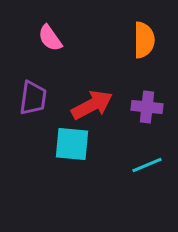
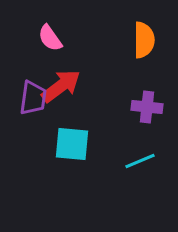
red arrow: moved 31 px left, 19 px up; rotated 9 degrees counterclockwise
cyan line: moved 7 px left, 4 px up
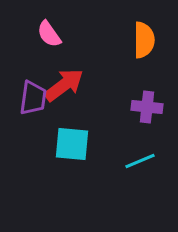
pink semicircle: moved 1 px left, 4 px up
red arrow: moved 3 px right, 1 px up
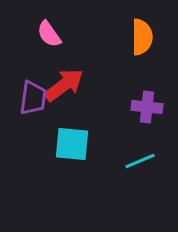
orange semicircle: moved 2 px left, 3 px up
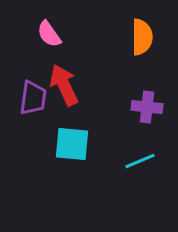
red arrow: rotated 78 degrees counterclockwise
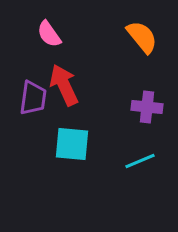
orange semicircle: rotated 39 degrees counterclockwise
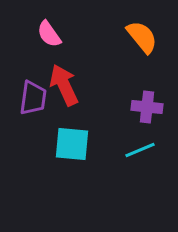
cyan line: moved 11 px up
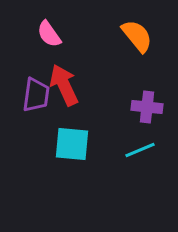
orange semicircle: moved 5 px left, 1 px up
purple trapezoid: moved 3 px right, 3 px up
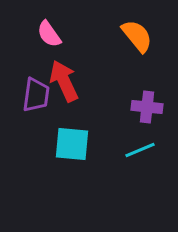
red arrow: moved 4 px up
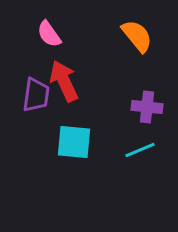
cyan square: moved 2 px right, 2 px up
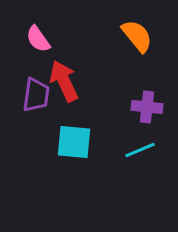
pink semicircle: moved 11 px left, 5 px down
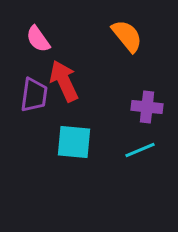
orange semicircle: moved 10 px left
purple trapezoid: moved 2 px left
